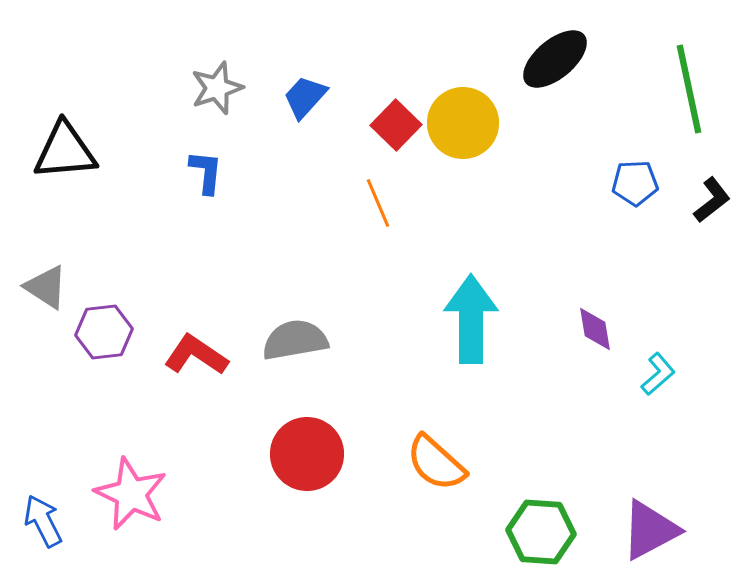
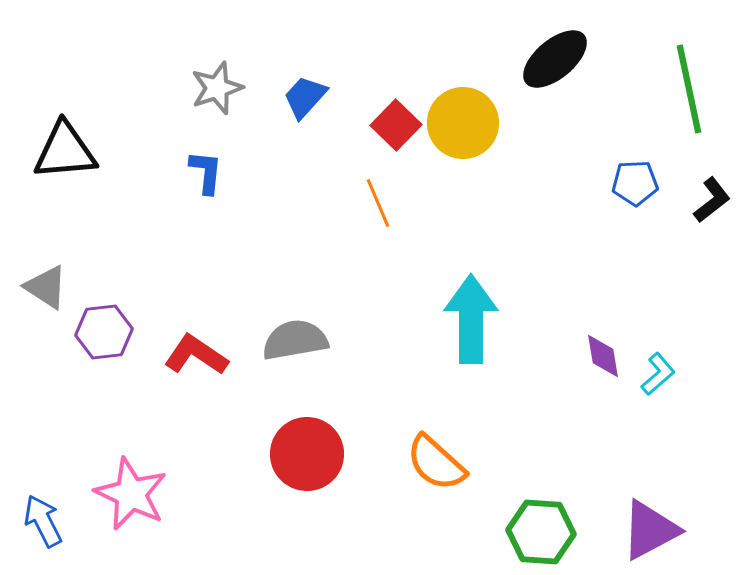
purple diamond: moved 8 px right, 27 px down
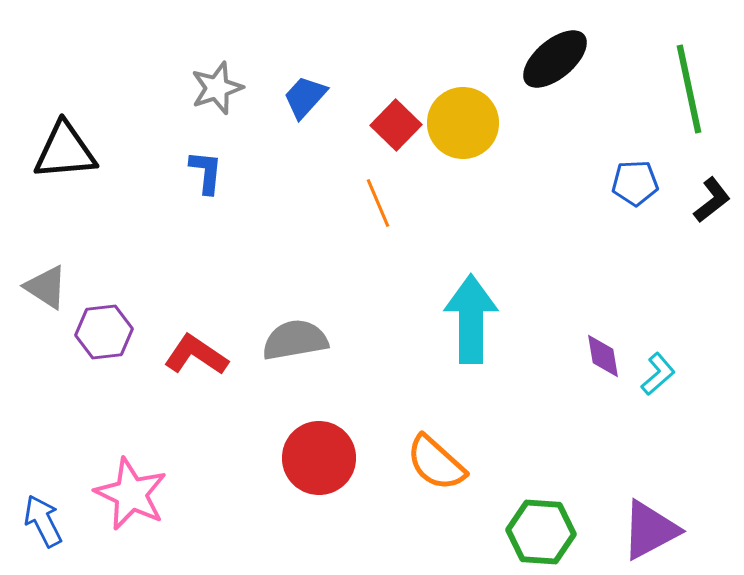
red circle: moved 12 px right, 4 px down
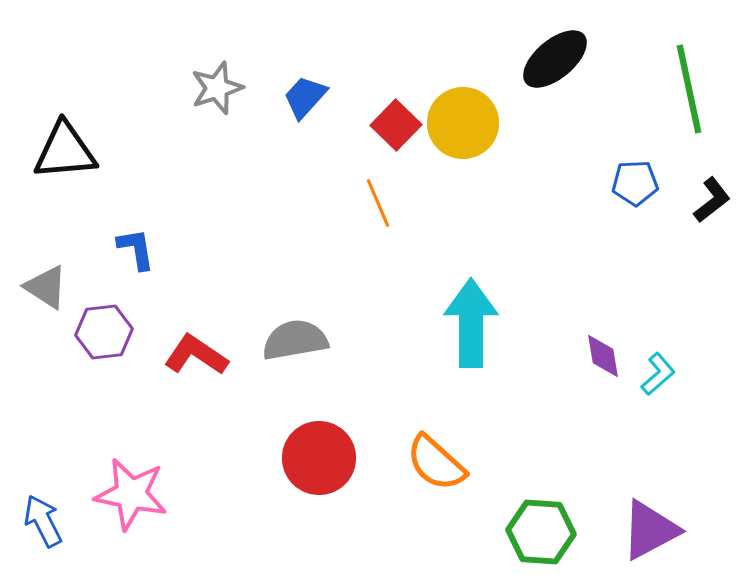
blue L-shape: moved 70 px left, 77 px down; rotated 15 degrees counterclockwise
cyan arrow: moved 4 px down
pink star: rotated 14 degrees counterclockwise
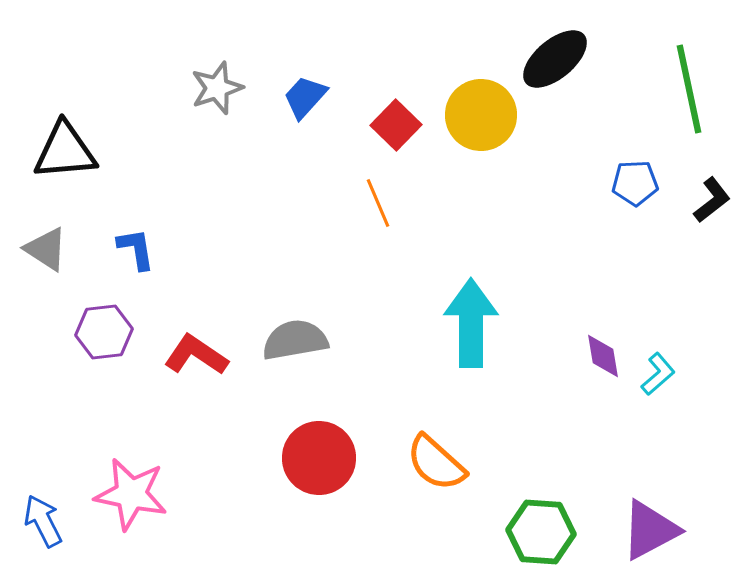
yellow circle: moved 18 px right, 8 px up
gray triangle: moved 38 px up
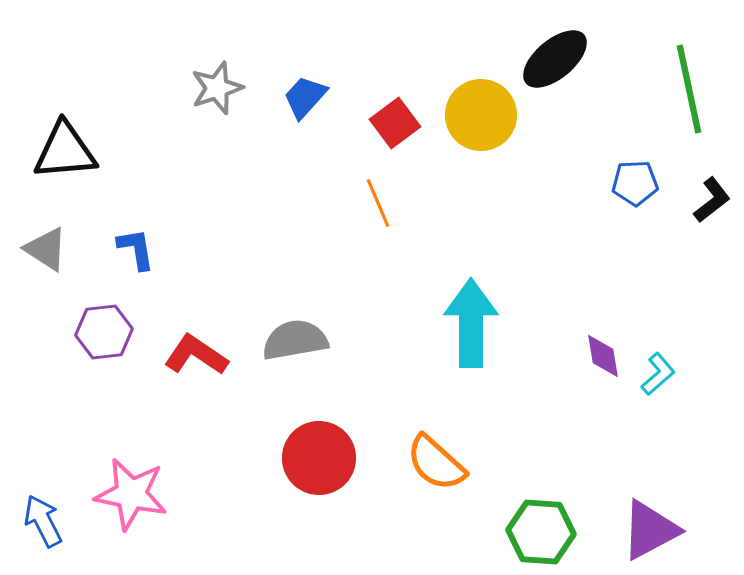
red square: moved 1 px left, 2 px up; rotated 9 degrees clockwise
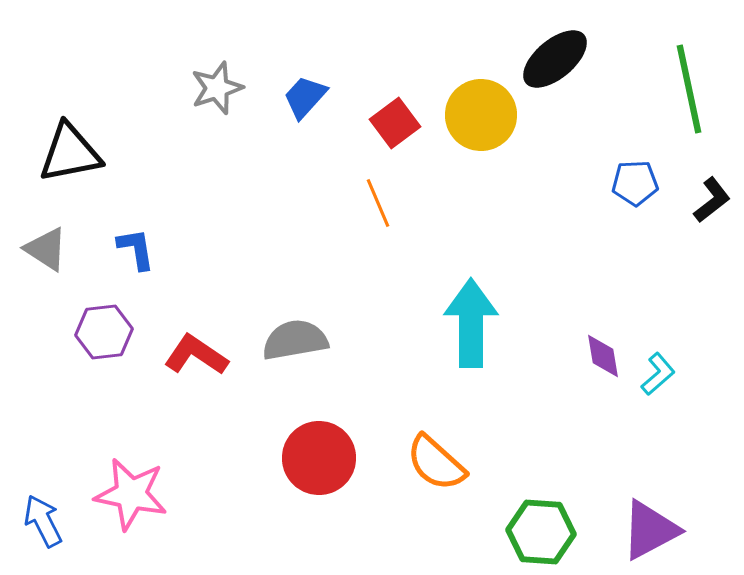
black triangle: moved 5 px right, 2 px down; rotated 6 degrees counterclockwise
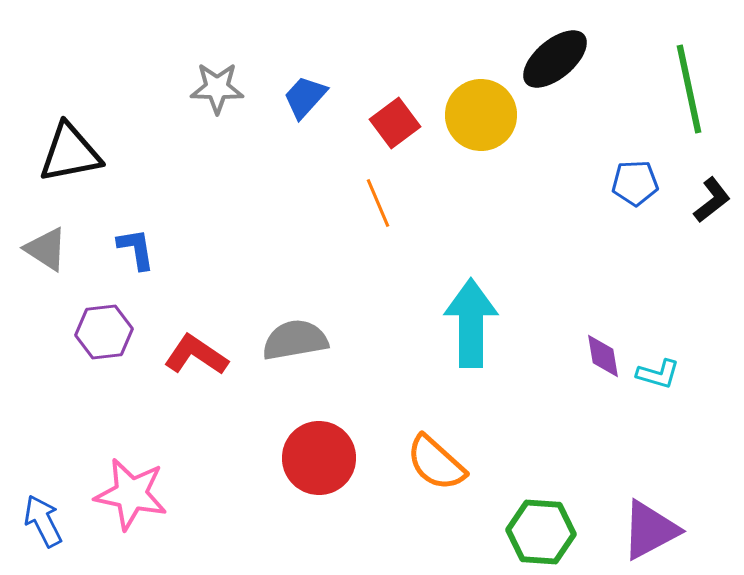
gray star: rotated 20 degrees clockwise
cyan L-shape: rotated 57 degrees clockwise
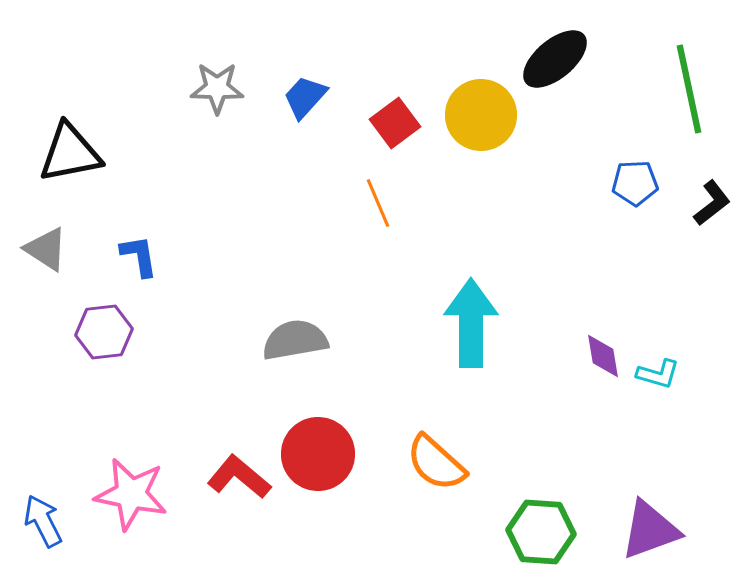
black L-shape: moved 3 px down
blue L-shape: moved 3 px right, 7 px down
red L-shape: moved 43 px right, 122 px down; rotated 6 degrees clockwise
red circle: moved 1 px left, 4 px up
purple triangle: rotated 8 degrees clockwise
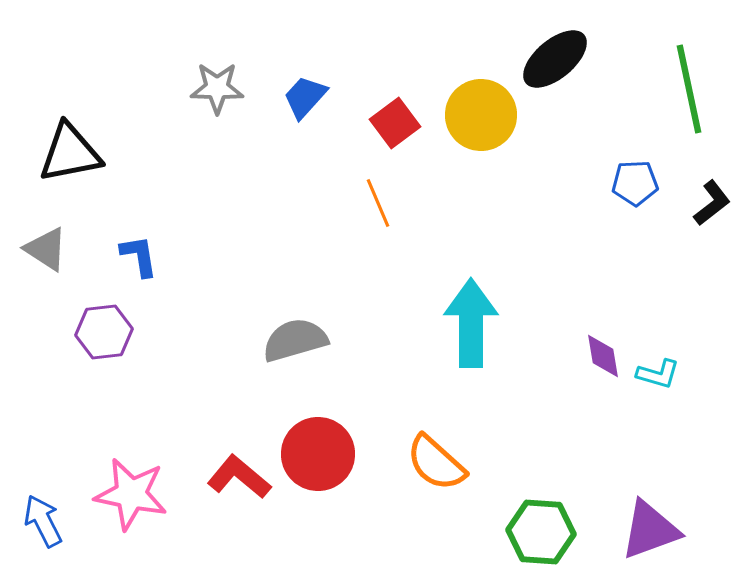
gray semicircle: rotated 6 degrees counterclockwise
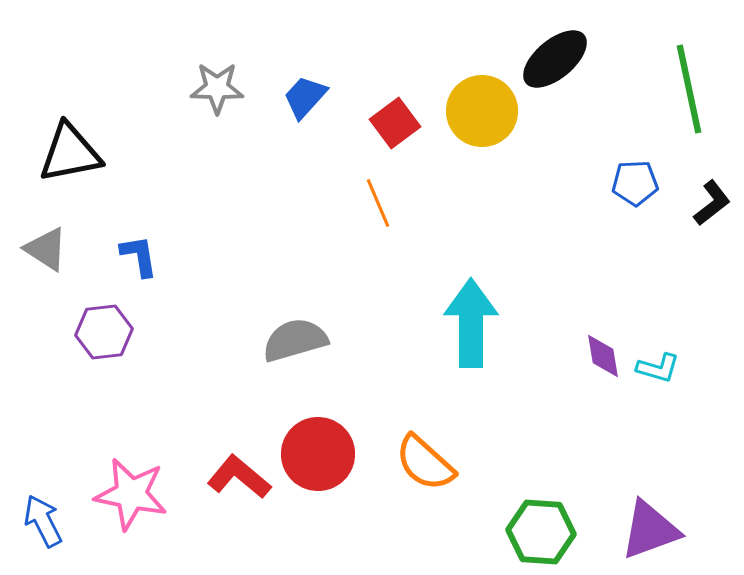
yellow circle: moved 1 px right, 4 px up
cyan L-shape: moved 6 px up
orange semicircle: moved 11 px left
